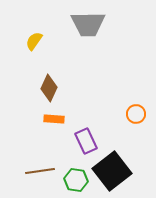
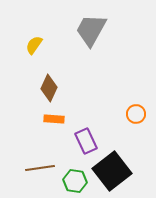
gray trapezoid: moved 3 px right, 6 px down; rotated 120 degrees clockwise
yellow semicircle: moved 4 px down
brown line: moved 3 px up
green hexagon: moved 1 px left, 1 px down
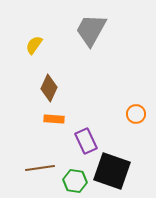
black square: rotated 33 degrees counterclockwise
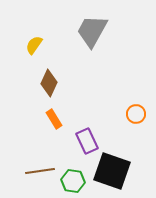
gray trapezoid: moved 1 px right, 1 px down
brown diamond: moved 5 px up
orange rectangle: rotated 54 degrees clockwise
purple rectangle: moved 1 px right
brown line: moved 3 px down
green hexagon: moved 2 px left
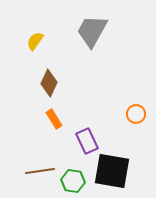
yellow semicircle: moved 1 px right, 4 px up
black square: rotated 9 degrees counterclockwise
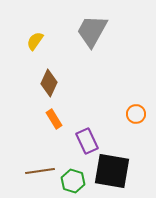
green hexagon: rotated 10 degrees clockwise
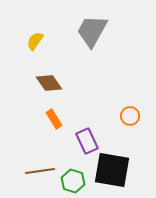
brown diamond: rotated 60 degrees counterclockwise
orange circle: moved 6 px left, 2 px down
black square: moved 1 px up
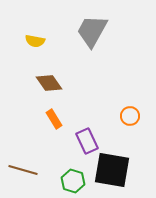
yellow semicircle: rotated 114 degrees counterclockwise
brown line: moved 17 px left, 1 px up; rotated 24 degrees clockwise
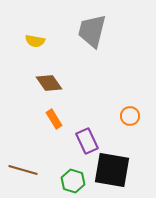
gray trapezoid: rotated 15 degrees counterclockwise
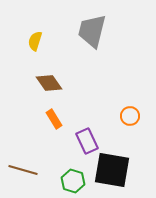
yellow semicircle: rotated 96 degrees clockwise
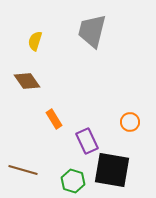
brown diamond: moved 22 px left, 2 px up
orange circle: moved 6 px down
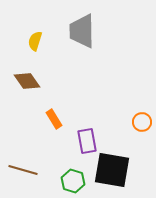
gray trapezoid: moved 10 px left; rotated 15 degrees counterclockwise
orange circle: moved 12 px right
purple rectangle: rotated 15 degrees clockwise
